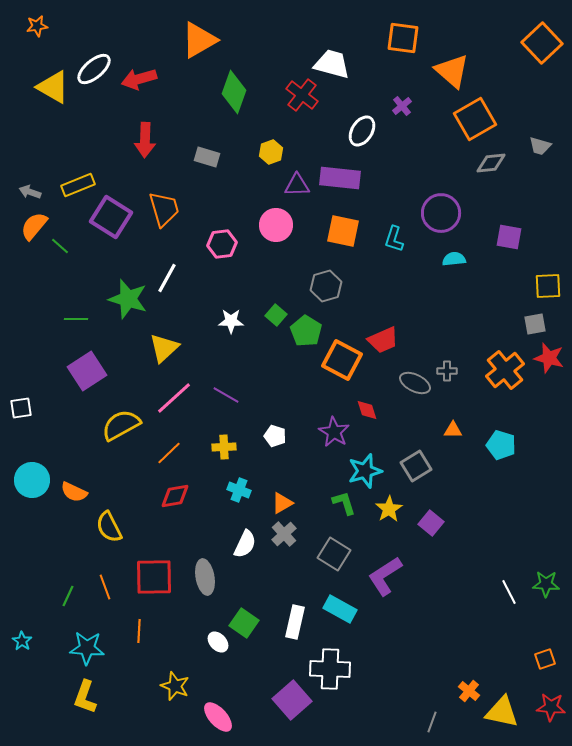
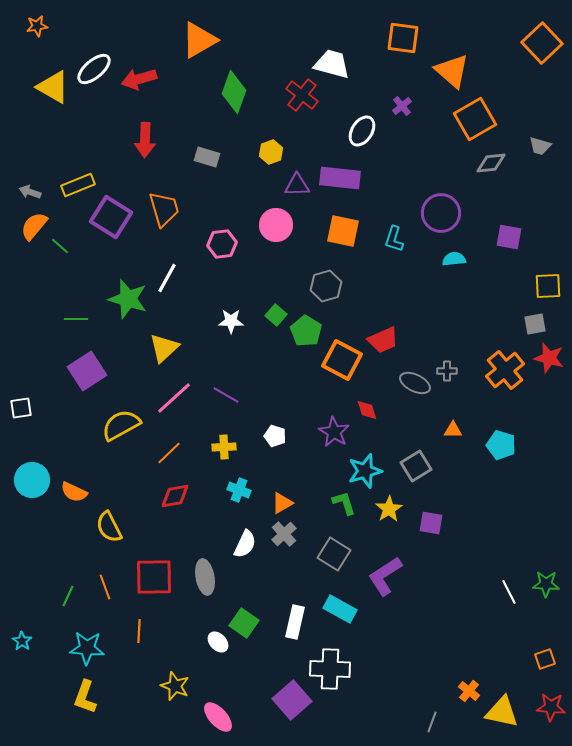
purple square at (431, 523): rotated 30 degrees counterclockwise
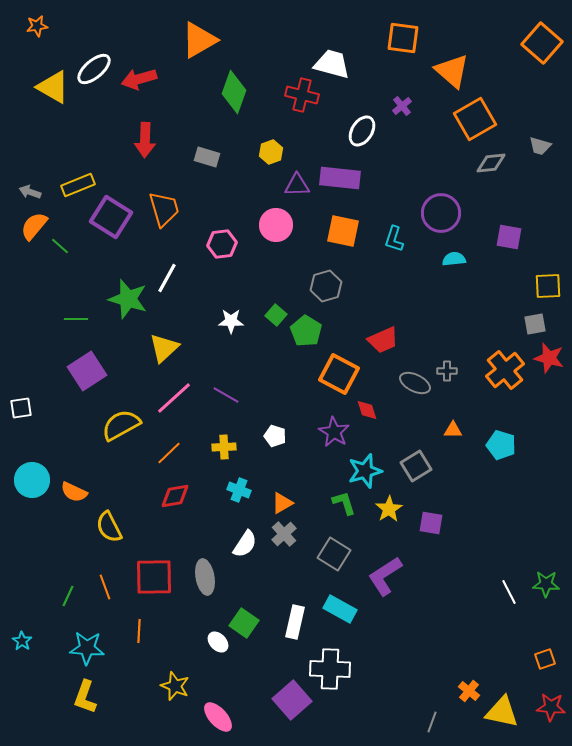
orange square at (542, 43): rotated 6 degrees counterclockwise
red cross at (302, 95): rotated 24 degrees counterclockwise
orange square at (342, 360): moved 3 px left, 14 px down
white semicircle at (245, 544): rotated 8 degrees clockwise
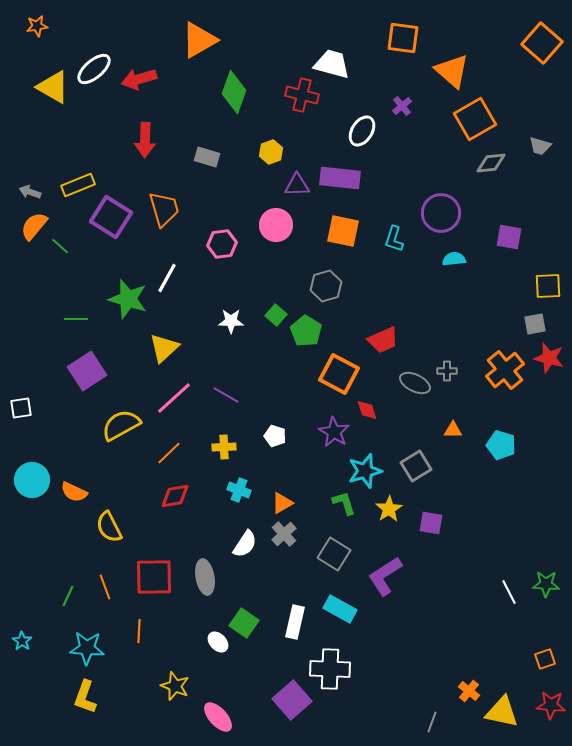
red star at (551, 707): moved 2 px up
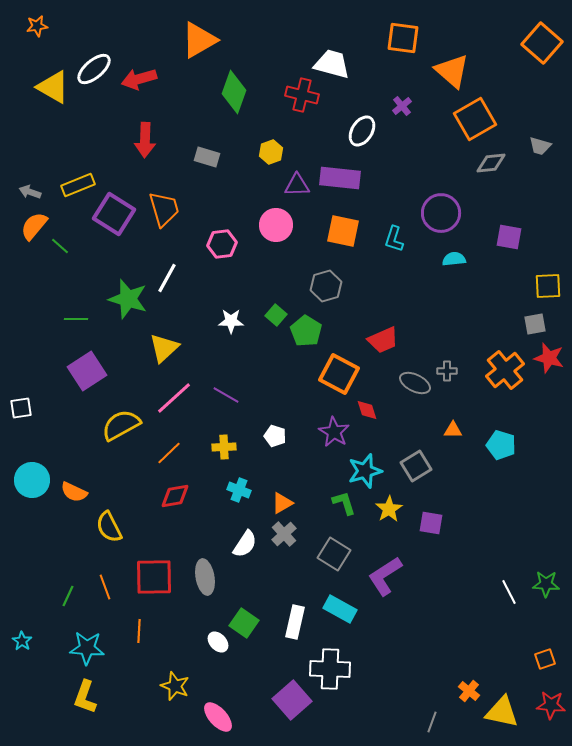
purple square at (111, 217): moved 3 px right, 3 px up
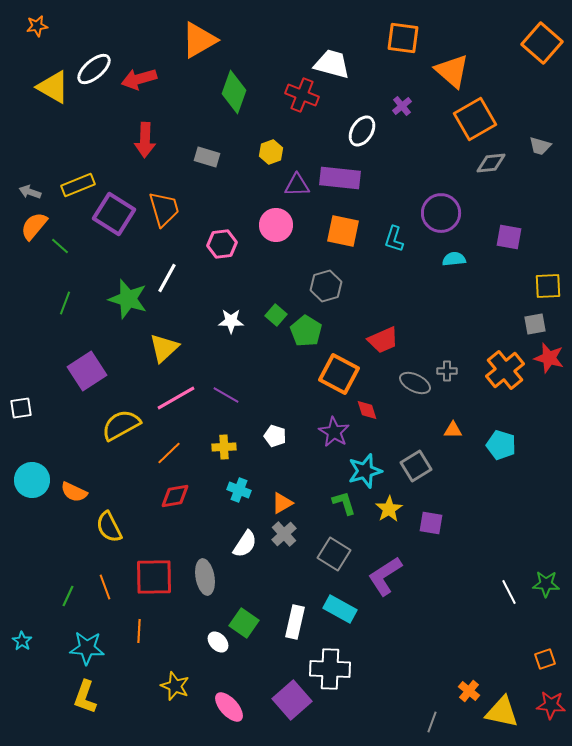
red cross at (302, 95): rotated 8 degrees clockwise
green line at (76, 319): moved 11 px left, 16 px up; rotated 70 degrees counterclockwise
pink line at (174, 398): moved 2 px right; rotated 12 degrees clockwise
pink ellipse at (218, 717): moved 11 px right, 10 px up
